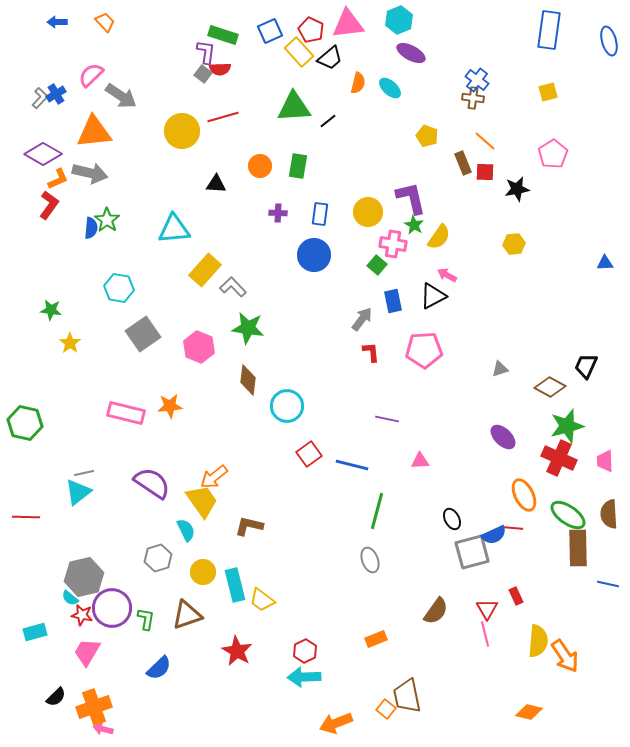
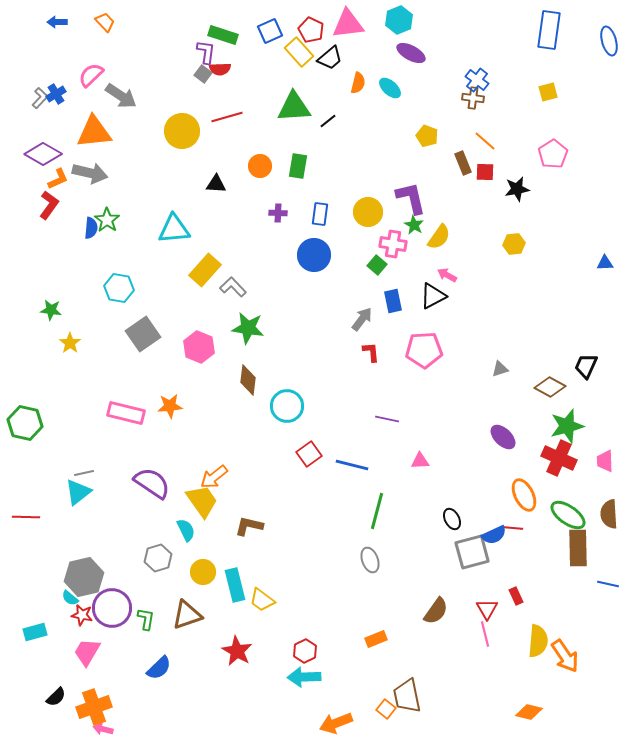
red line at (223, 117): moved 4 px right
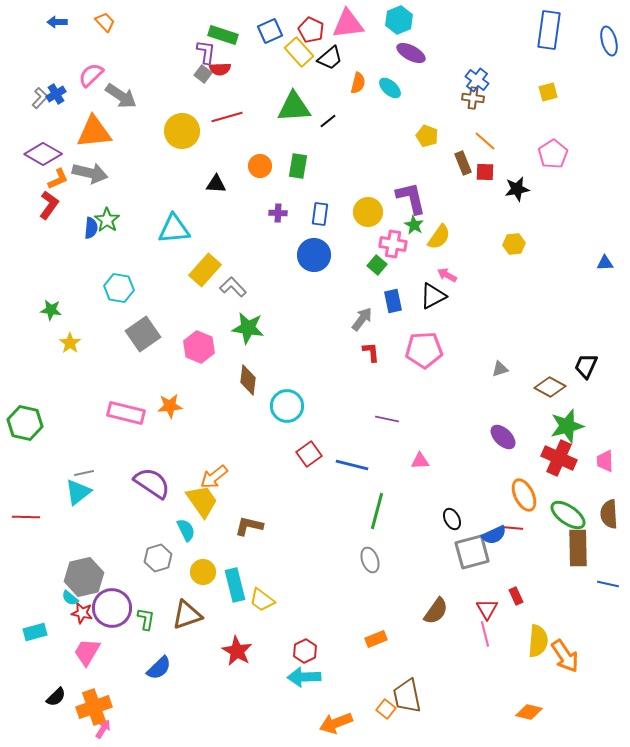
red star at (82, 615): moved 2 px up
pink arrow at (103, 729): rotated 108 degrees clockwise
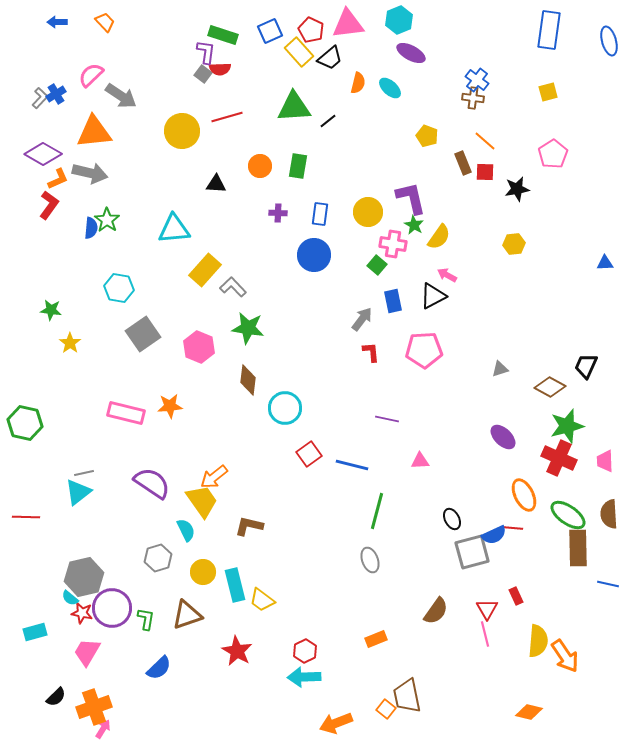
cyan circle at (287, 406): moved 2 px left, 2 px down
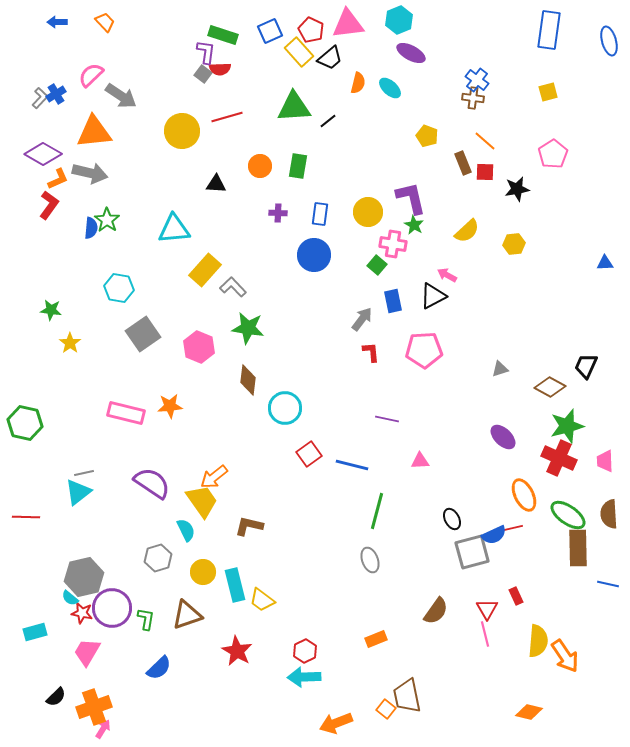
yellow semicircle at (439, 237): moved 28 px right, 6 px up; rotated 12 degrees clockwise
red line at (513, 528): rotated 18 degrees counterclockwise
